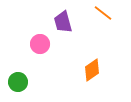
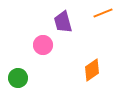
orange line: rotated 60 degrees counterclockwise
pink circle: moved 3 px right, 1 px down
green circle: moved 4 px up
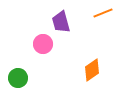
purple trapezoid: moved 2 px left
pink circle: moved 1 px up
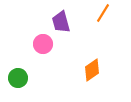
orange line: rotated 36 degrees counterclockwise
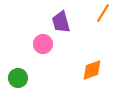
orange diamond: rotated 15 degrees clockwise
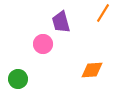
orange diamond: rotated 15 degrees clockwise
green circle: moved 1 px down
